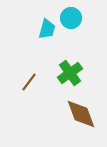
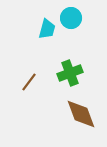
green cross: rotated 15 degrees clockwise
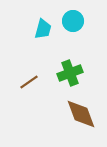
cyan circle: moved 2 px right, 3 px down
cyan trapezoid: moved 4 px left
brown line: rotated 18 degrees clockwise
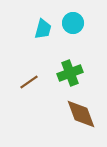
cyan circle: moved 2 px down
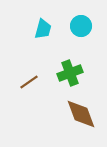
cyan circle: moved 8 px right, 3 px down
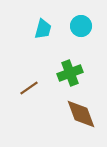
brown line: moved 6 px down
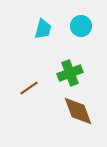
brown diamond: moved 3 px left, 3 px up
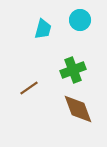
cyan circle: moved 1 px left, 6 px up
green cross: moved 3 px right, 3 px up
brown diamond: moved 2 px up
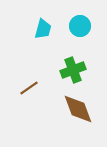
cyan circle: moved 6 px down
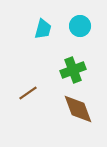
brown line: moved 1 px left, 5 px down
